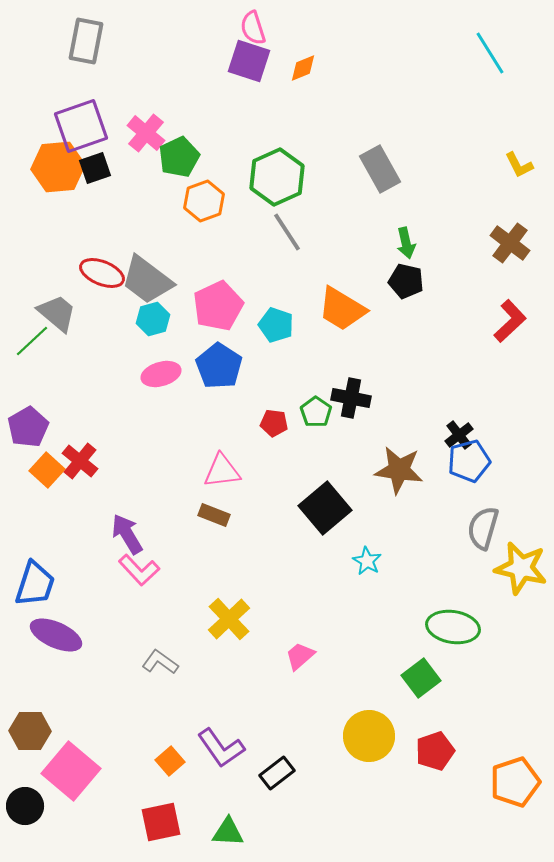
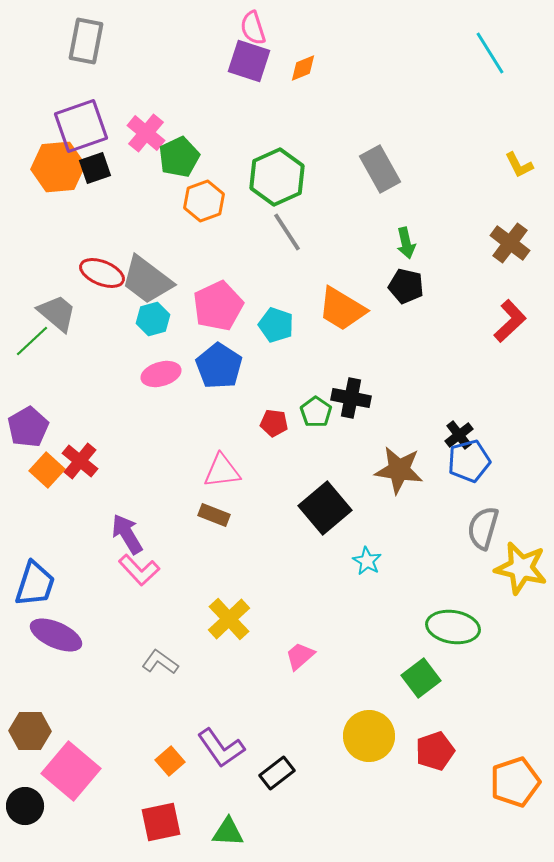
black pentagon at (406, 281): moved 5 px down
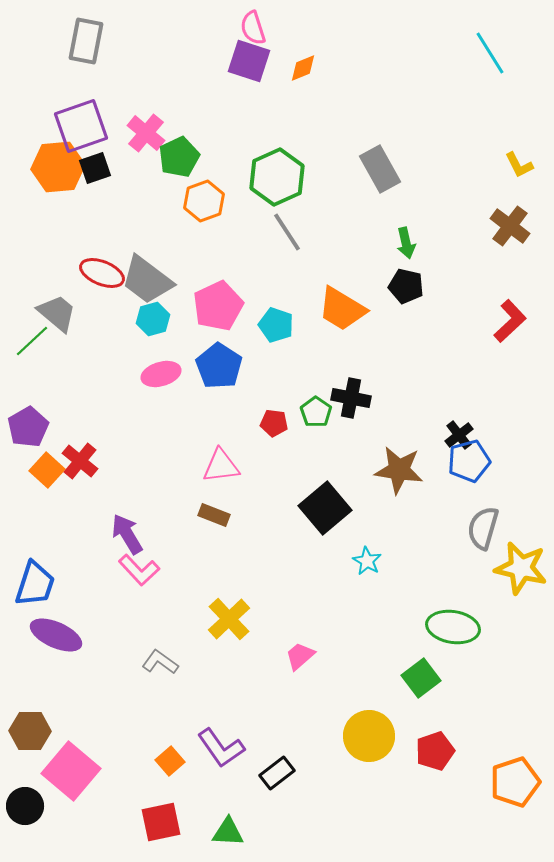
brown cross at (510, 243): moved 17 px up
pink triangle at (222, 471): moved 1 px left, 5 px up
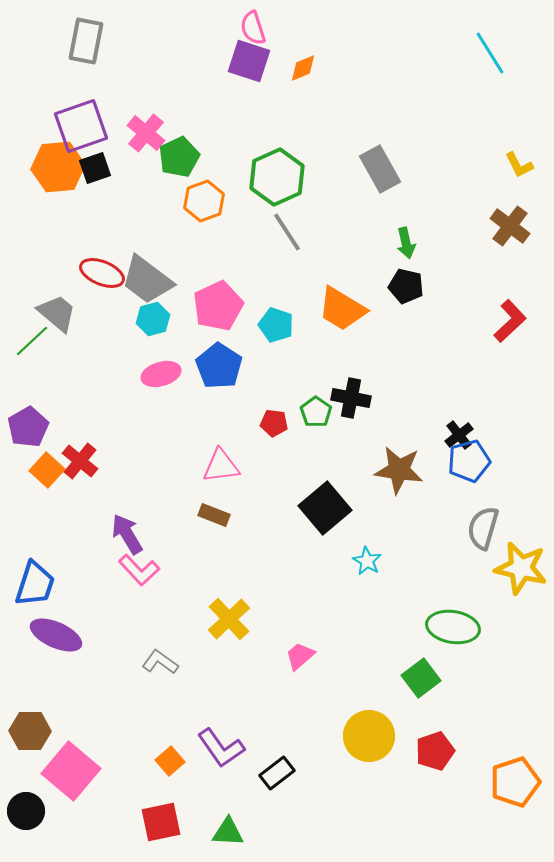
black circle at (25, 806): moved 1 px right, 5 px down
